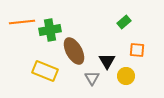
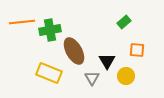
yellow rectangle: moved 4 px right, 2 px down
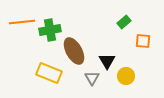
orange square: moved 6 px right, 9 px up
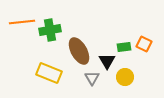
green rectangle: moved 25 px down; rotated 32 degrees clockwise
orange square: moved 1 px right, 3 px down; rotated 21 degrees clockwise
brown ellipse: moved 5 px right
yellow circle: moved 1 px left, 1 px down
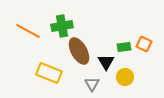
orange line: moved 6 px right, 9 px down; rotated 35 degrees clockwise
green cross: moved 12 px right, 4 px up
black triangle: moved 1 px left, 1 px down
gray triangle: moved 6 px down
